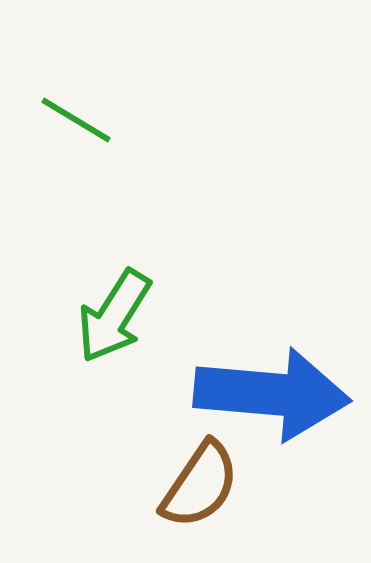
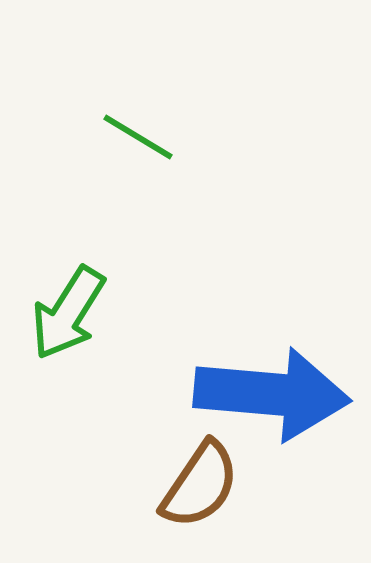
green line: moved 62 px right, 17 px down
green arrow: moved 46 px left, 3 px up
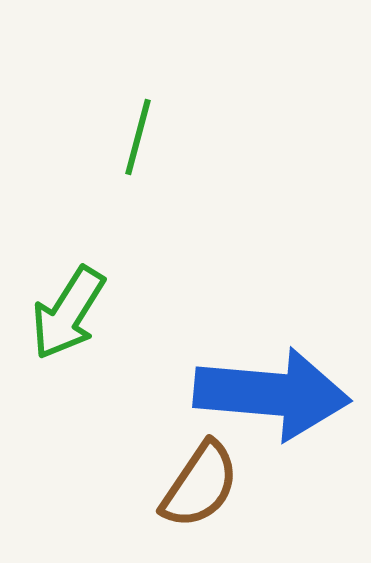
green line: rotated 74 degrees clockwise
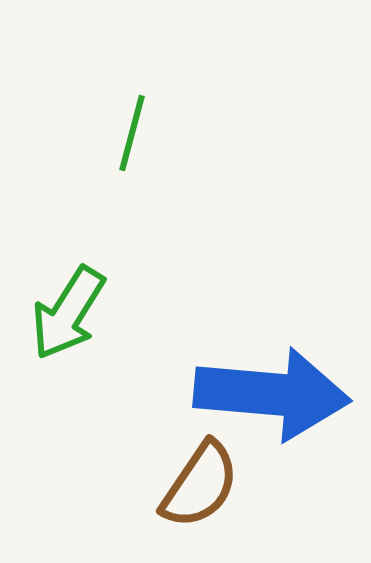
green line: moved 6 px left, 4 px up
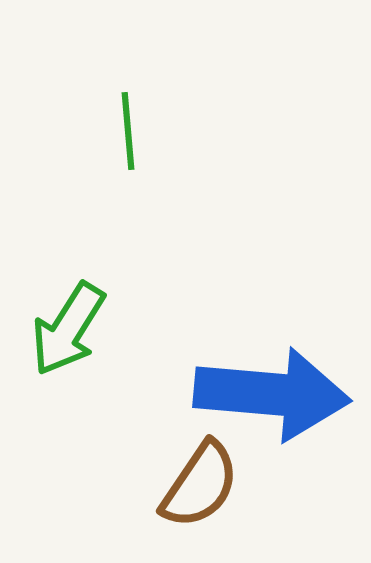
green line: moved 4 px left, 2 px up; rotated 20 degrees counterclockwise
green arrow: moved 16 px down
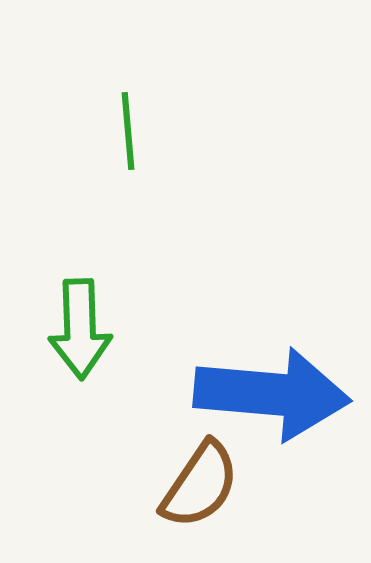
green arrow: moved 12 px right; rotated 34 degrees counterclockwise
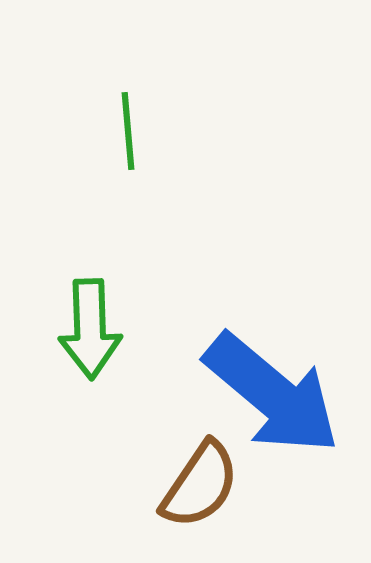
green arrow: moved 10 px right
blue arrow: rotated 35 degrees clockwise
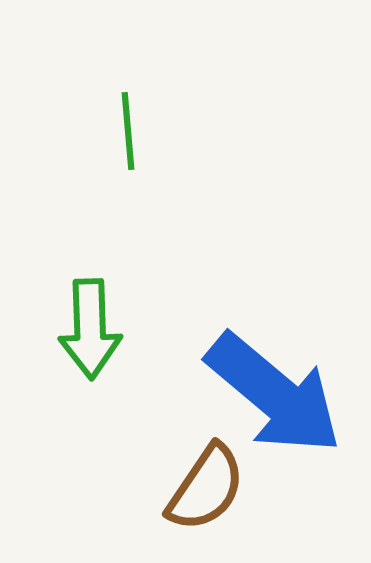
blue arrow: moved 2 px right
brown semicircle: moved 6 px right, 3 px down
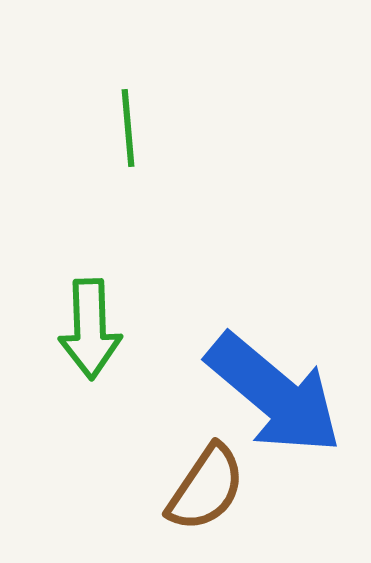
green line: moved 3 px up
